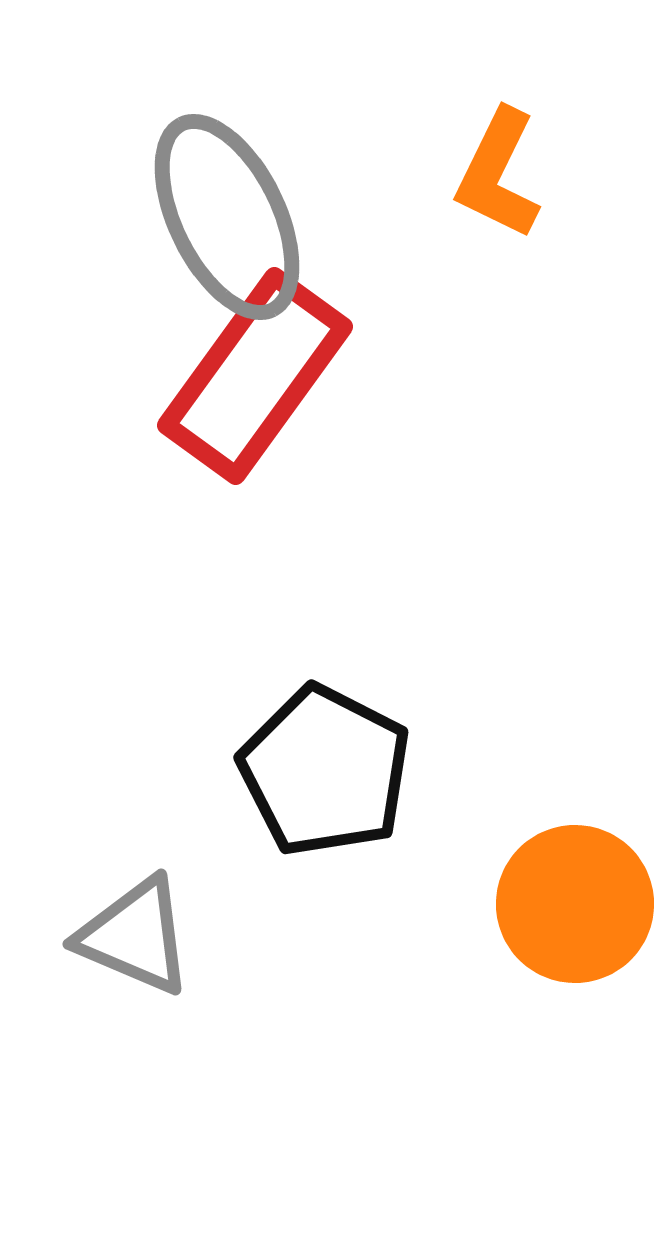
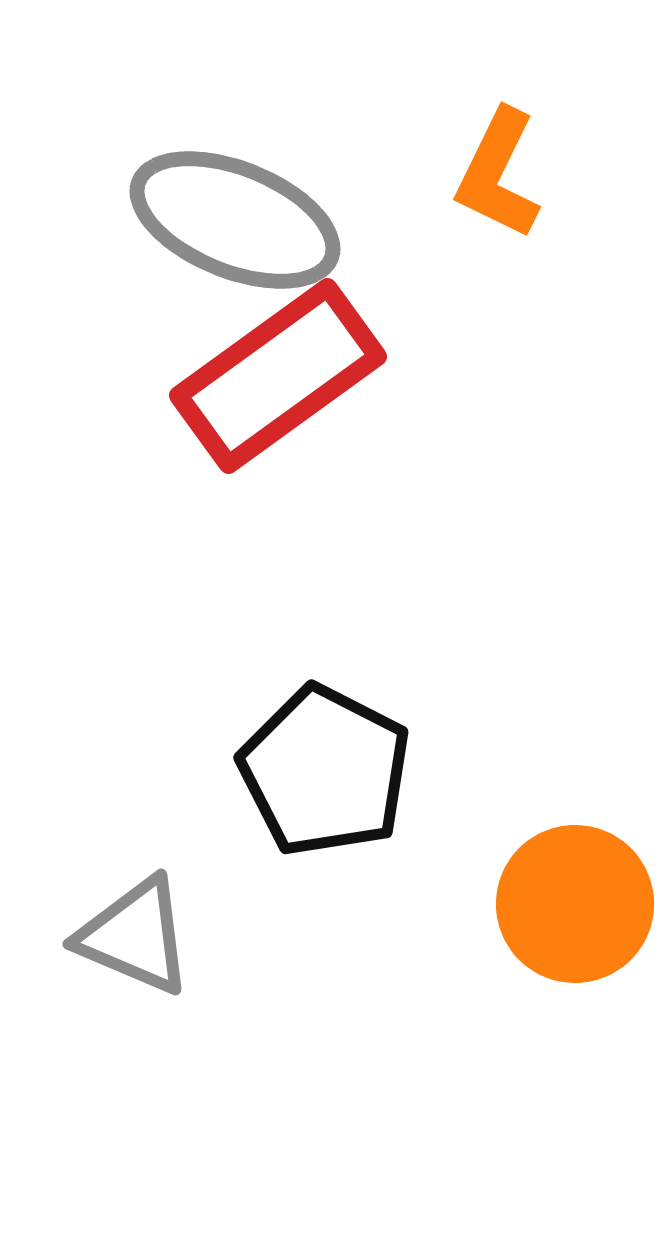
gray ellipse: moved 8 px right, 3 px down; rotated 42 degrees counterclockwise
red rectangle: moved 23 px right; rotated 18 degrees clockwise
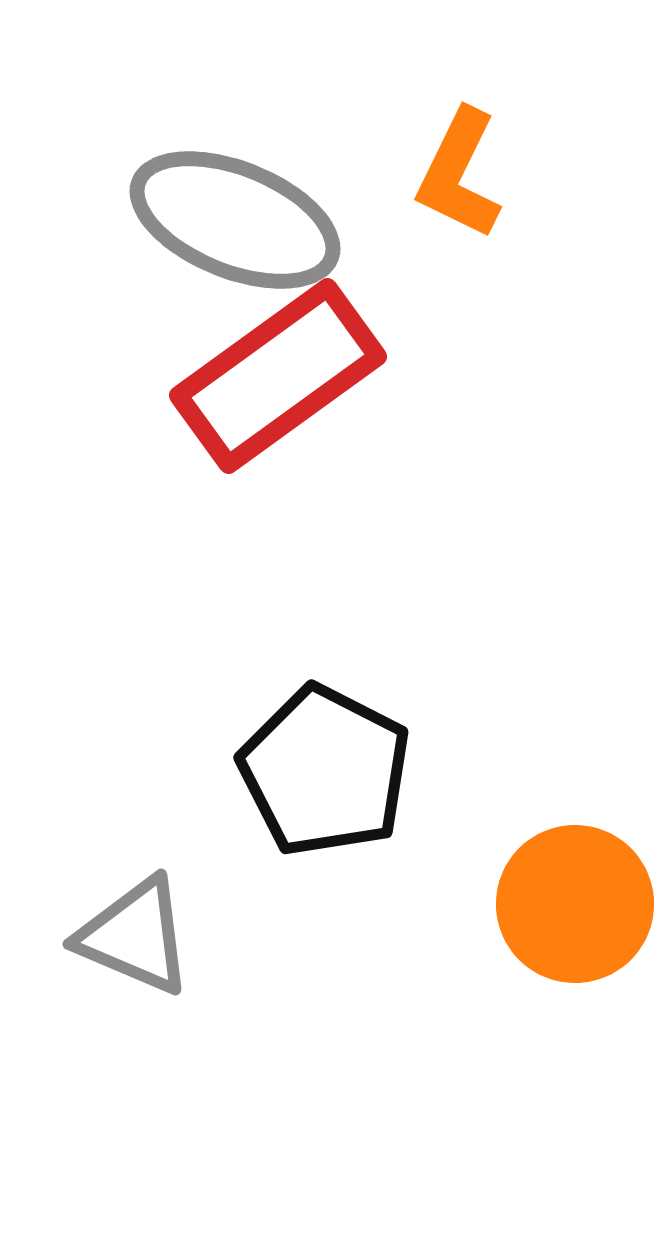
orange L-shape: moved 39 px left
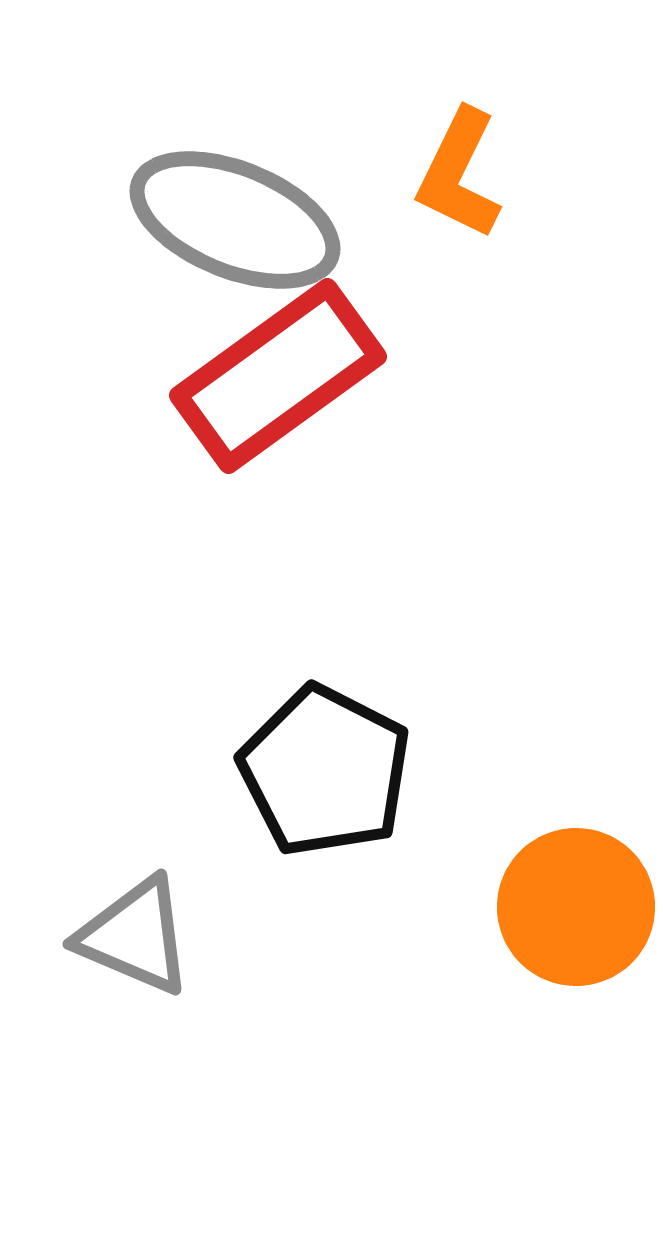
orange circle: moved 1 px right, 3 px down
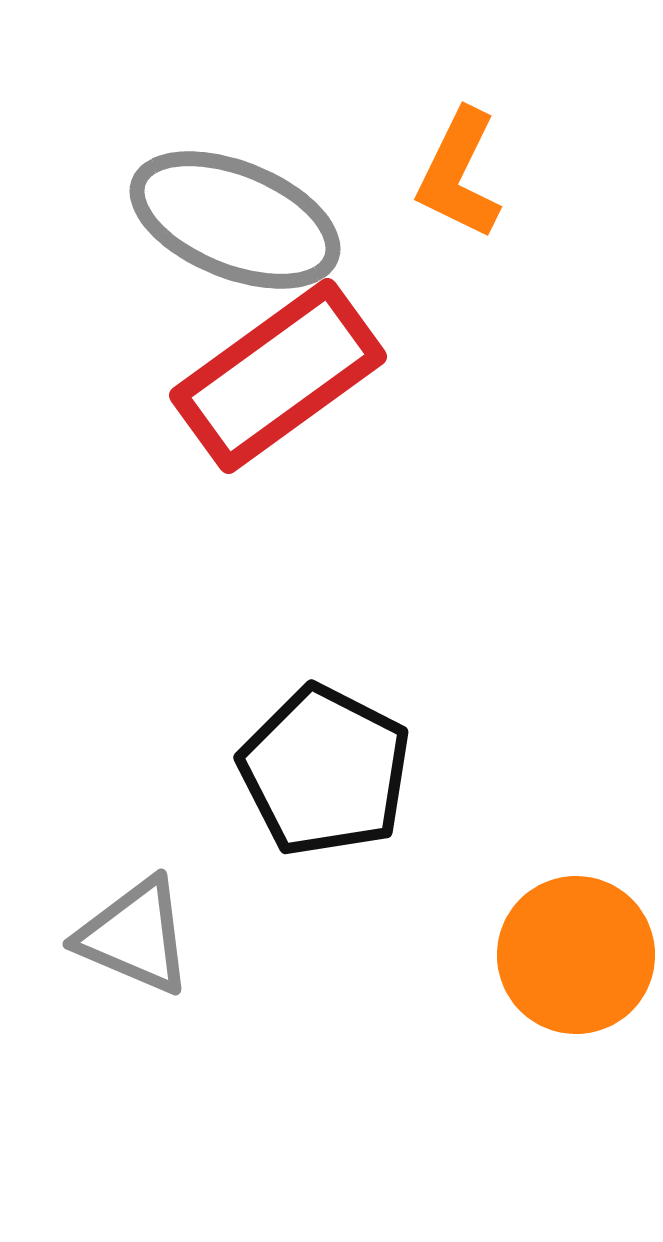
orange circle: moved 48 px down
